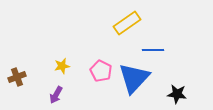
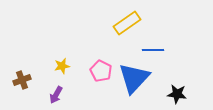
brown cross: moved 5 px right, 3 px down
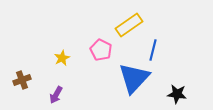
yellow rectangle: moved 2 px right, 2 px down
blue line: rotated 75 degrees counterclockwise
yellow star: moved 8 px up; rotated 14 degrees counterclockwise
pink pentagon: moved 21 px up
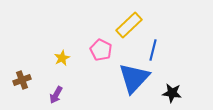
yellow rectangle: rotated 8 degrees counterclockwise
black star: moved 5 px left, 1 px up
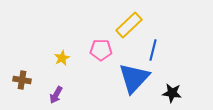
pink pentagon: rotated 25 degrees counterclockwise
brown cross: rotated 30 degrees clockwise
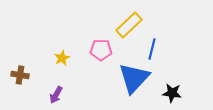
blue line: moved 1 px left, 1 px up
brown cross: moved 2 px left, 5 px up
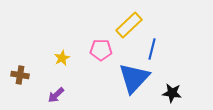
purple arrow: rotated 18 degrees clockwise
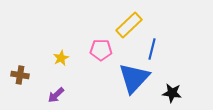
yellow star: moved 1 px left
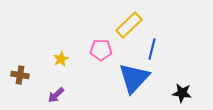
yellow star: moved 1 px down
black star: moved 10 px right
